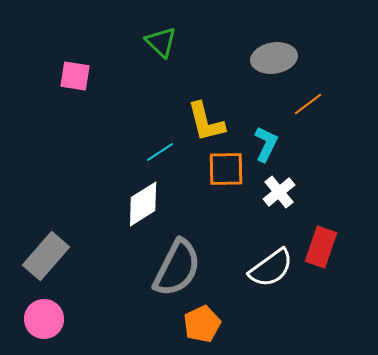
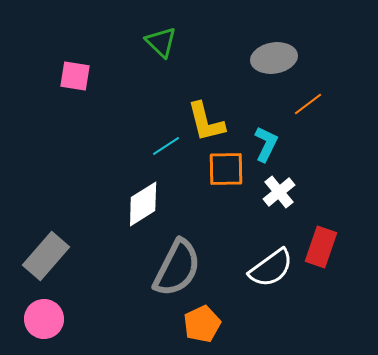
cyan line: moved 6 px right, 6 px up
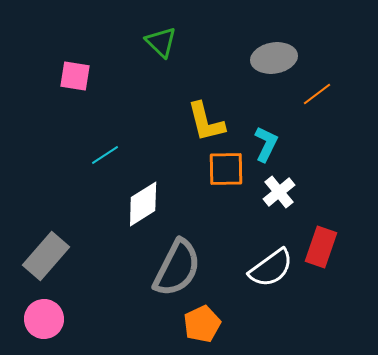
orange line: moved 9 px right, 10 px up
cyan line: moved 61 px left, 9 px down
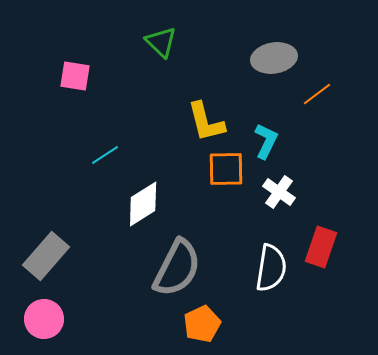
cyan L-shape: moved 3 px up
white cross: rotated 16 degrees counterclockwise
white semicircle: rotated 45 degrees counterclockwise
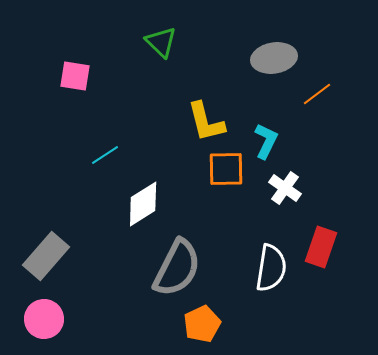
white cross: moved 6 px right, 4 px up
